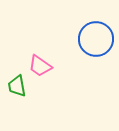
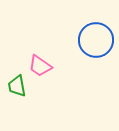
blue circle: moved 1 px down
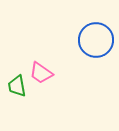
pink trapezoid: moved 1 px right, 7 px down
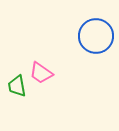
blue circle: moved 4 px up
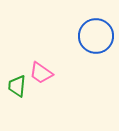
green trapezoid: rotated 15 degrees clockwise
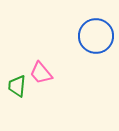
pink trapezoid: rotated 15 degrees clockwise
